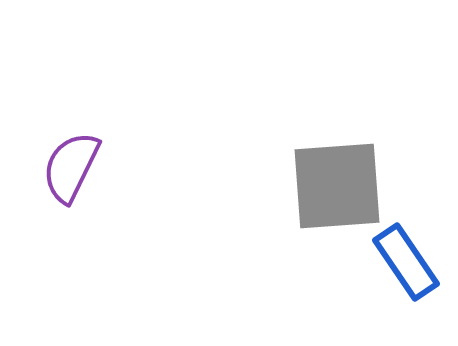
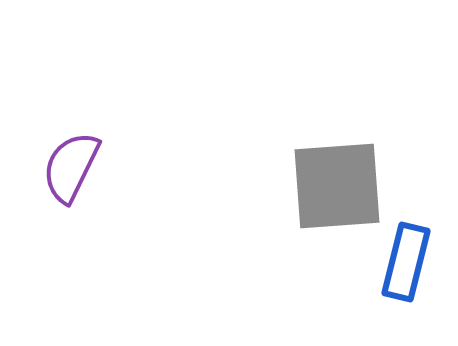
blue rectangle: rotated 48 degrees clockwise
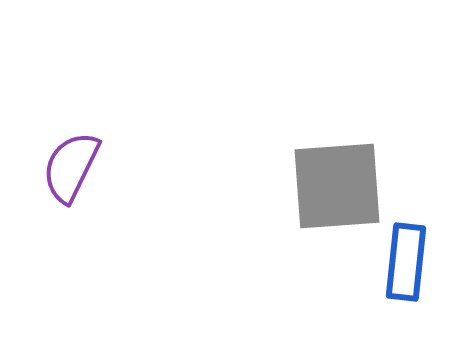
blue rectangle: rotated 8 degrees counterclockwise
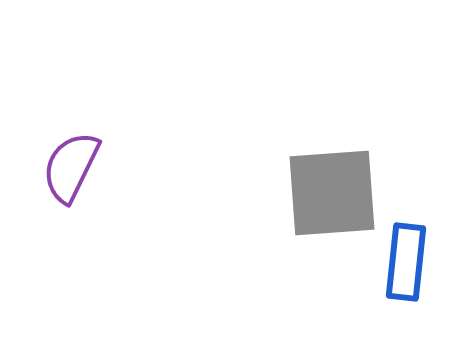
gray square: moved 5 px left, 7 px down
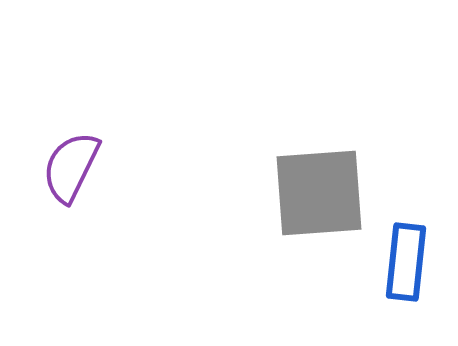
gray square: moved 13 px left
